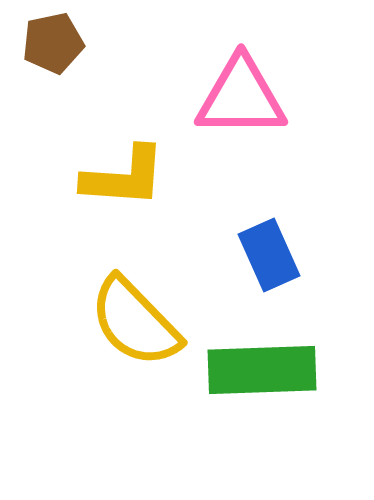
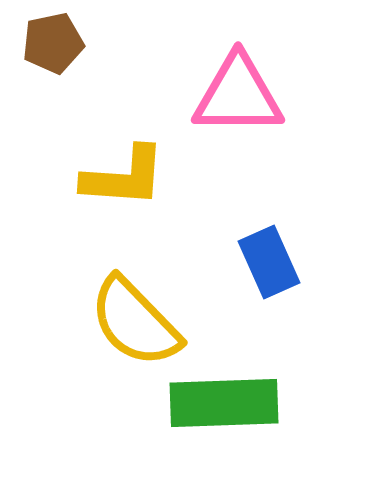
pink triangle: moved 3 px left, 2 px up
blue rectangle: moved 7 px down
green rectangle: moved 38 px left, 33 px down
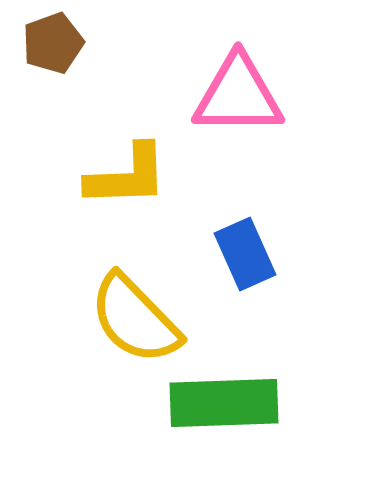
brown pentagon: rotated 8 degrees counterclockwise
yellow L-shape: moved 3 px right, 1 px up; rotated 6 degrees counterclockwise
blue rectangle: moved 24 px left, 8 px up
yellow semicircle: moved 3 px up
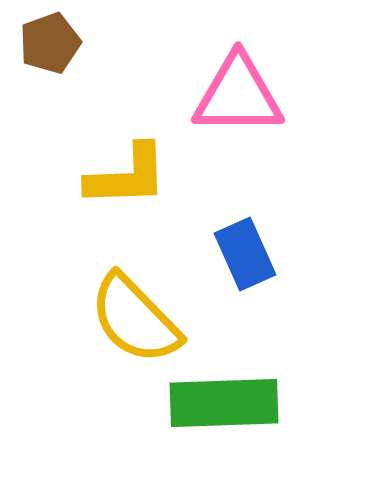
brown pentagon: moved 3 px left
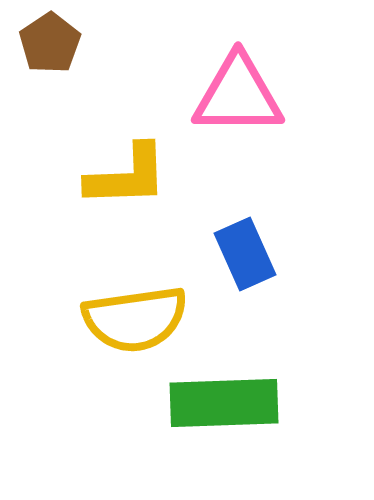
brown pentagon: rotated 14 degrees counterclockwise
yellow semicircle: rotated 54 degrees counterclockwise
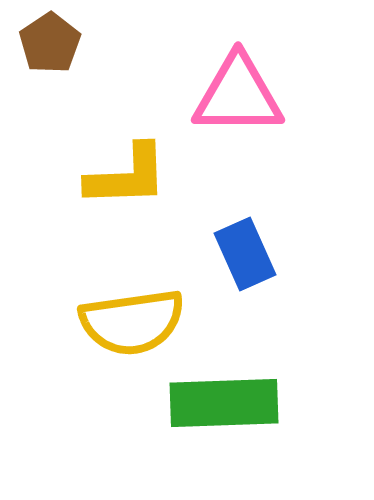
yellow semicircle: moved 3 px left, 3 px down
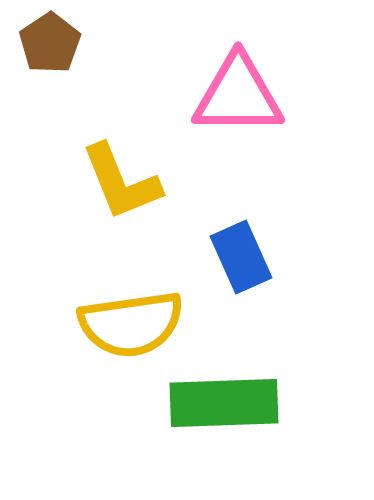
yellow L-shape: moved 6 px left, 6 px down; rotated 70 degrees clockwise
blue rectangle: moved 4 px left, 3 px down
yellow semicircle: moved 1 px left, 2 px down
